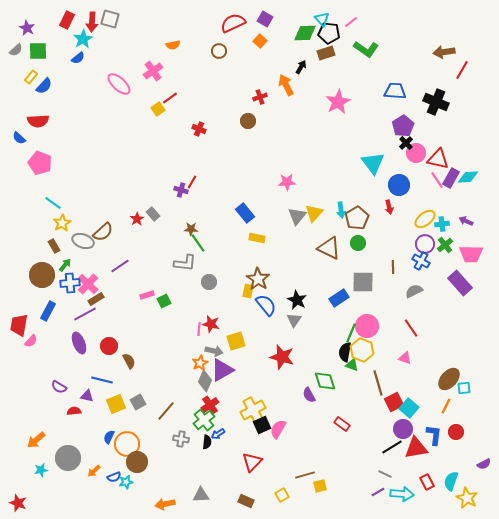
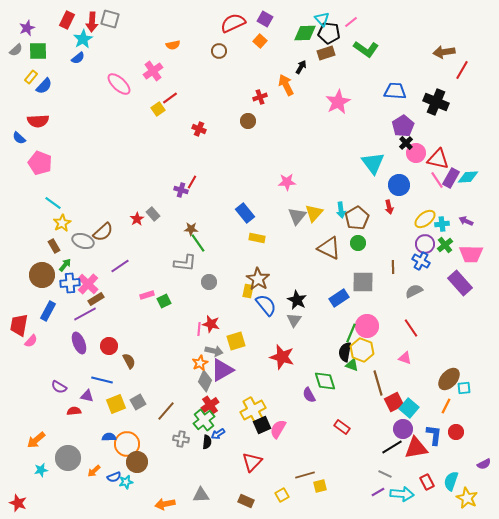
purple star at (27, 28): rotated 21 degrees clockwise
red rectangle at (342, 424): moved 3 px down
blue semicircle at (109, 437): rotated 64 degrees clockwise
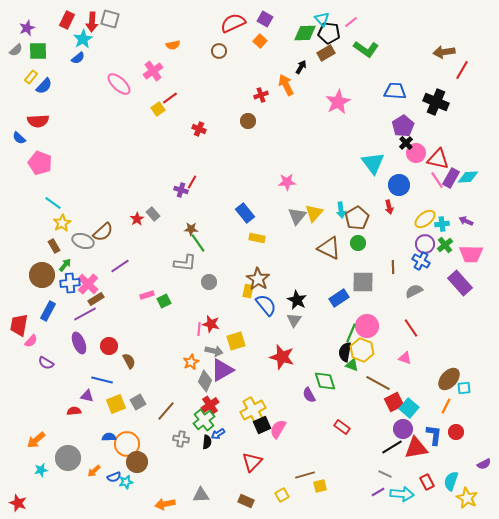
brown rectangle at (326, 53): rotated 12 degrees counterclockwise
red cross at (260, 97): moved 1 px right, 2 px up
orange star at (200, 363): moved 9 px left, 1 px up
brown line at (378, 383): rotated 45 degrees counterclockwise
purple semicircle at (59, 387): moved 13 px left, 24 px up
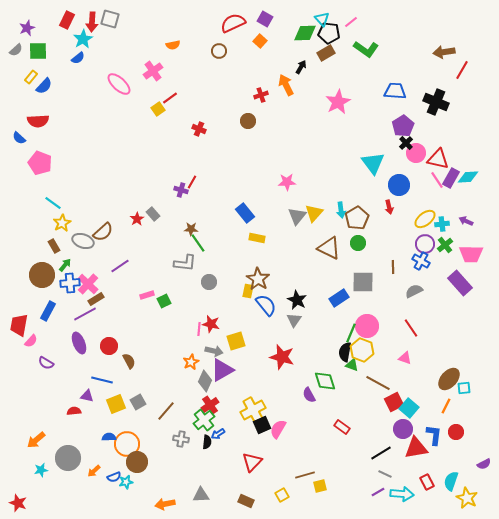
black line at (392, 447): moved 11 px left, 6 px down
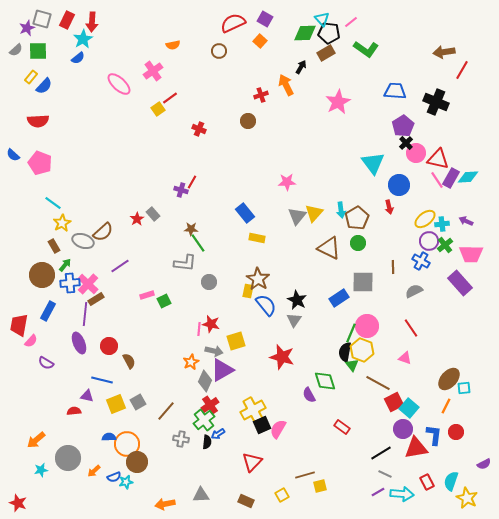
gray square at (110, 19): moved 68 px left
blue semicircle at (19, 138): moved 6 px left, 17 px down
purple circle at (425, 244): moved 4 px right, 3 px up
purple line at (85, 314): rotated 55 degrees counterclockwise
green triangle at (352, 365): rotated 32 degrees clockwise
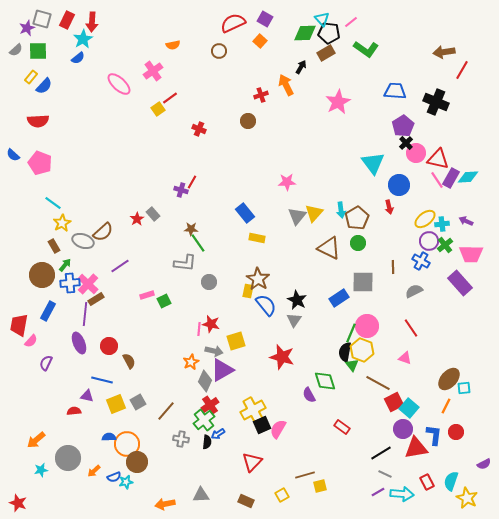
purple semicircle at (46, 363): rotated 84 degrees clockwise
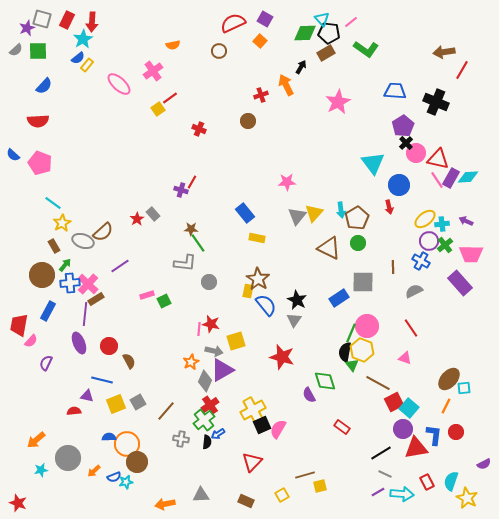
yellow rectangle at (31, 77): moved 56 px right, 12 px up
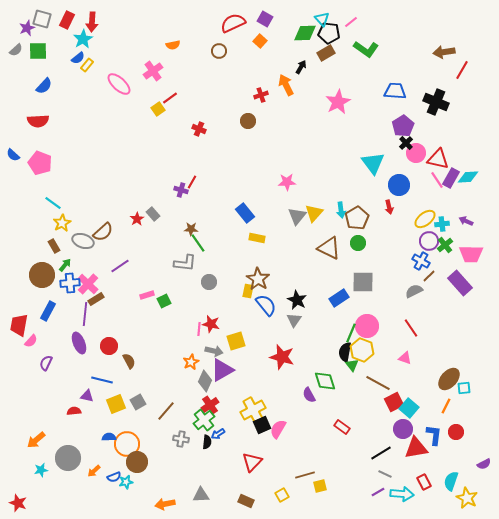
brown line at (393, 267): moved 36 px right, 9 px down; rotated 48 degrees clockwise
red rectangle at (427, 482): moved 3 px left
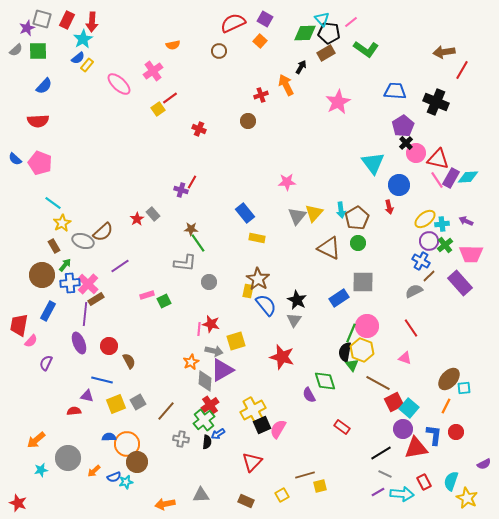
blue semicircle at (13, 155): moved 2 px right, 4 px down
gray diamond at (205, 381): rotated 20 degrees counterclockwise
